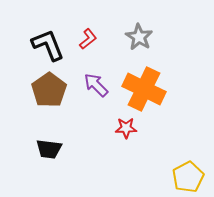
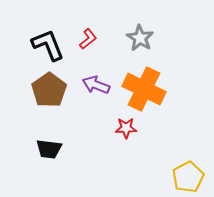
gray star: moved 1 px right, 1 px down
purple arrow: rotated 24 degrees counterclockwise
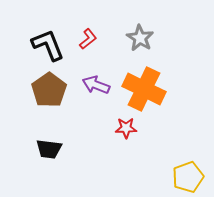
yellow pentagon: rotated 8 degrees clockwise
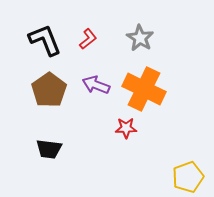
black L-shape: moved 3 px left, 5 px up
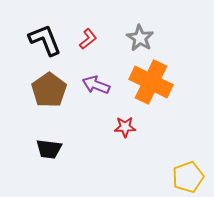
orange cross: moved 7 px right, 7 px up
red star: moved 1 px left, 1 px up
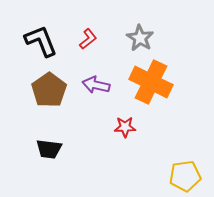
black L-shape: moved 4 px left, 1 px down
purple arrow: rotated 8 degrees counterclockwise
yellow pentagon: moved 3 px left, 1 px up; rotated 12 degrees clockwise
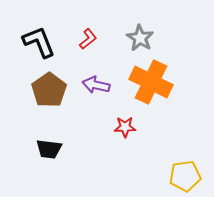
black L-shape: moved 2 px left, 1 px down
